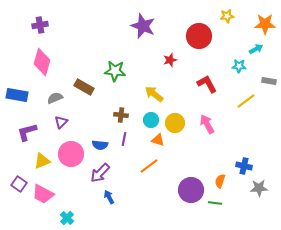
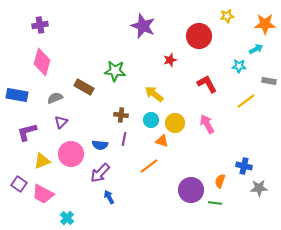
orange triangle: moved 4 px right, 1 px down
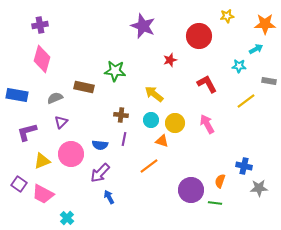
pink diamond: moved 3 px up
brown rectangle: rotated 18 degrees counterclockwise
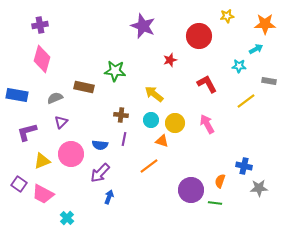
blue arrow: rotated 48 degrees clockwise
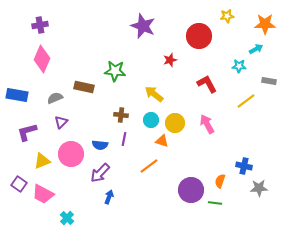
pink diamond: rotated 8 degrees clockwise
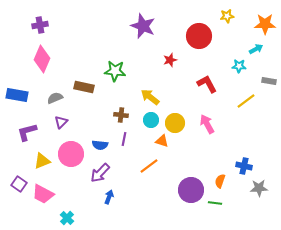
yellow arrow: moved 4 px left, 3 px down
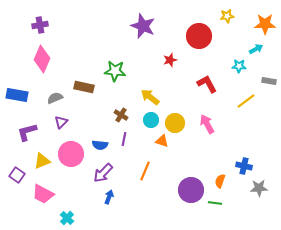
brown cross: rotated 24 degrees clockwise
orange line: moved 4 px left, 5 px down; rotated 30 degrees counterclockwise
purple arrow: moved 3 px right
purple square: moved 2 px left, 9 px up
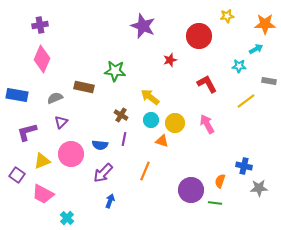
blue arrow: moved 1 px right, 4 px down
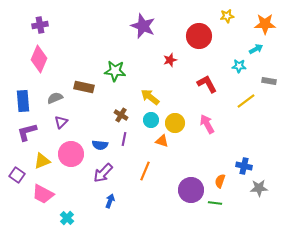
pink diamond: moved 3 px left
blue rectangle: moved 6 px right, 6 px down; rotated 75 degrees clockwise
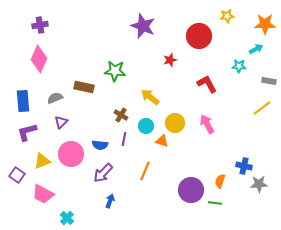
yellow line: moved 16 px right, 7 px down
cyan circle: moved 5 px left, 6 px down
gray star: moved 4 px up
